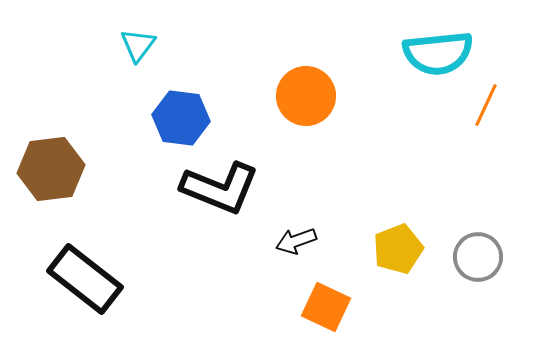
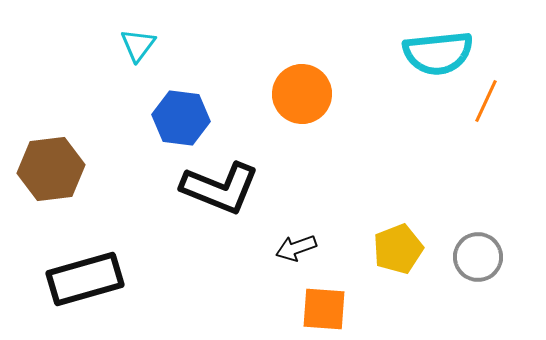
orange circle: moved 4 px left, 2 px up
orange line: moved 4 px up
black arrow: moved 7 px down
black rectangle: rotated 54 degrees counterclockwise
orange square: moved 2 px left, 2 px down; rotated 21 degrees counterclockwise
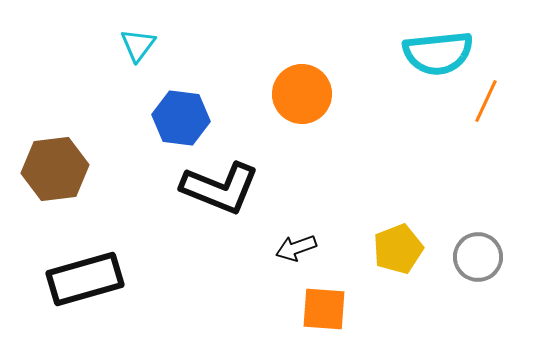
brown hexagon: moved 4 px right
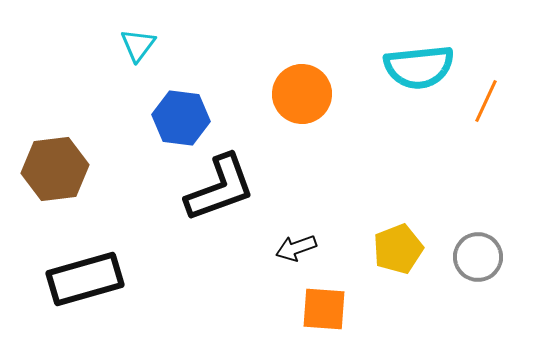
cyan semicircle: moved 19 px left, 14 px down
black L-shape: rotated 42 degrees counterclockwise
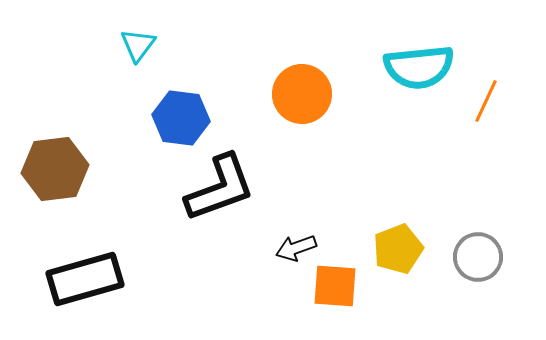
orange square: moved 11 px right, 23 px up
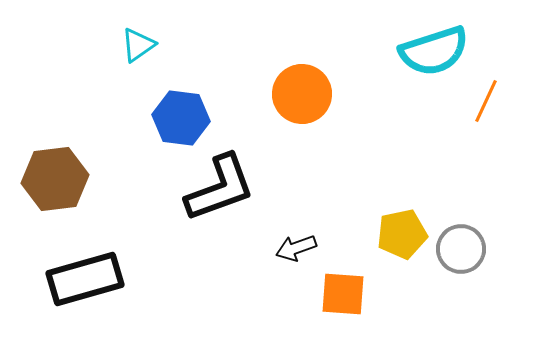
cyan triangle: rotated 18 degrees clockwise
cyan semicircle: moved 15 px right, 16 px up; rotated 12 degrees counterclockwise
brown hexagon: moved 10 px down
yellow pentagon: moved 4 px right, 15 px up; rotated 9 degrees clockwise
gray circle: moved 17 px left, 8 px up
orange square: moved 8 px right, 8 px down
